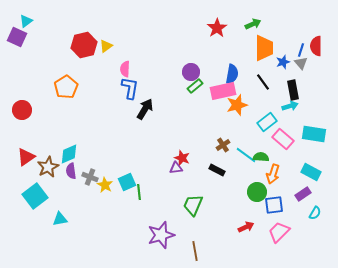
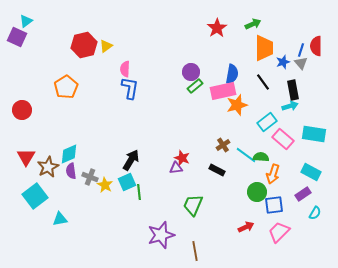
black arrow at (145, 109): moved 14 px left, 51 px down
red triangle at (26, 157): rotated 24 degrees counterclockwise
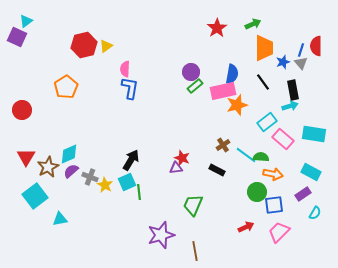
purple semicircle at (71, 171): rotated 56 degrees clockwise
orange arrow at (273, 174): rotated 96 degrees counterclockwise
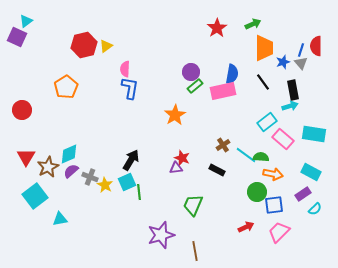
orange star at (237, 105): moved 62 px left, 10 px down; rotated 15 degrees counterclockwise
cyan semicircle at (315, 213): moved 4 px up; rotated 16 degrees clockwise
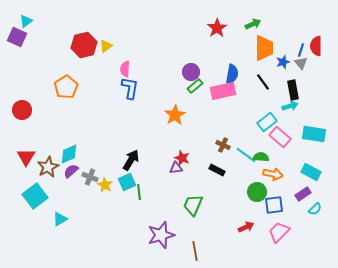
pink rectangle at (283, 139): moved 3 px left, 2 px up
brown cross at (223, 145): rotated 32 degrees counterclockwise
cyan triangle at (60, 219): rotated 21 degrees counterclockwise
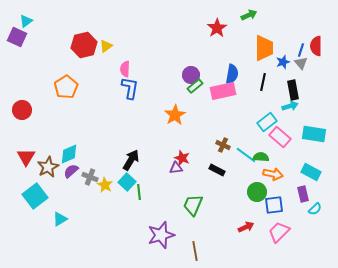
green arrow at (253, 24): moved 4 px left, 9 px up
purple circle at (191, 72): moved 3 px down
black line at (263, 82): rotated 48 degrees clockwise
cyan square at (127, 182): rotated 24 degrees counterclockwise
purple rectangle at (303, 194): rotated 70 degrees counterclockwise
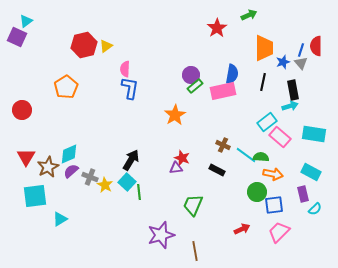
cyan square at (35, 196): rotated 30 degrees clockwise
red arrow at (246, 227): moved 4 px left, 2 px down
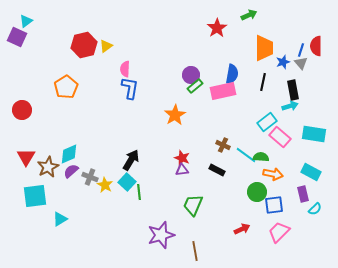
purple triangle at (176, 168): moved 6 px right, 2 px down
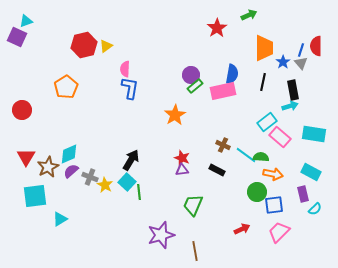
cyan triangle at (26, 21): rotated 16 degrees clockwise
blue star at (283, 62): rotated 16 degrees counterclockwise
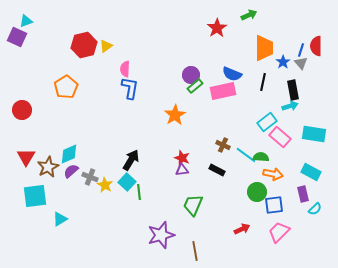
blue semicircle at (232, 74): rotated 102 degrees clockwise
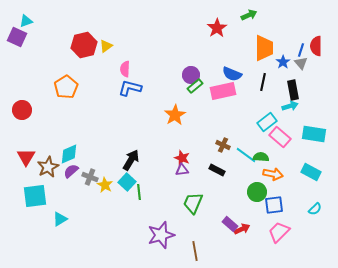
blue L-shape at (130, 88): rotated 85 degrees counterclockwise
purple rectangle at (303, 194): moved 73 px left, 30 px down; rotated 35 degrees counterclockwise
green trapezoid at (193, 205): moved 2 px up
